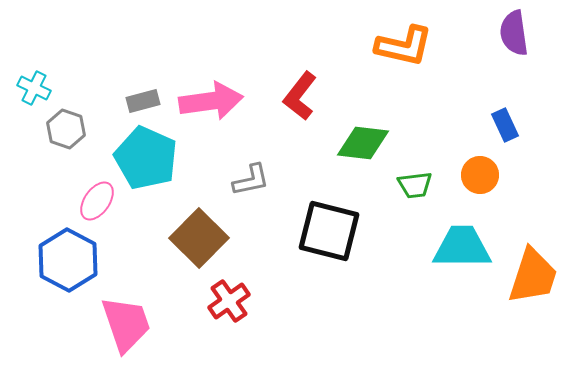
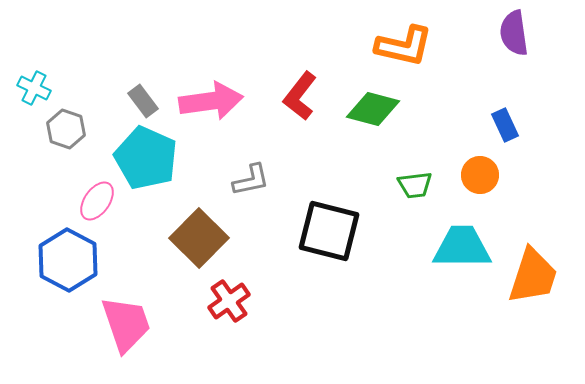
gray rectangle: rotated 68 degrees clockwise
green diamond: moved 10 px right, 34 px up; rotated 8 degrees clockwise
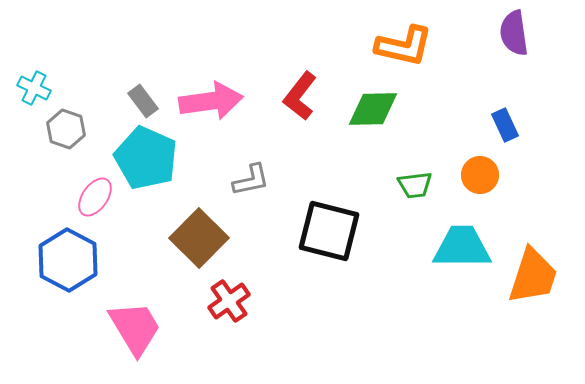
green diamond: rotated 16 degrees counterclockwise
pink ellipse: moved 2 px left, 4 px up
pink trapezoid: moved 9 px right, 4 px down; rotated 12 degrees counterclockwise
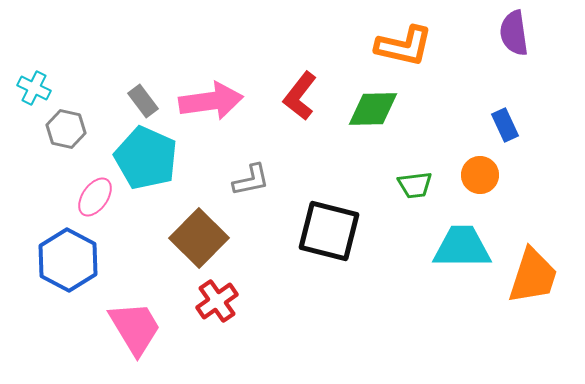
gray hexagon: rotated 6 degrees counterclockwise
red cross: moved 12 px left
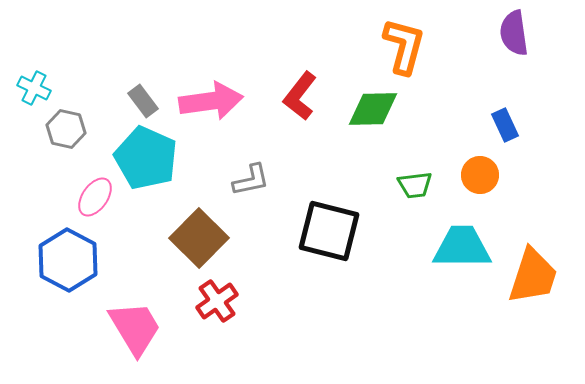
orange L-shape: rotated 88 degrees counterclockwise
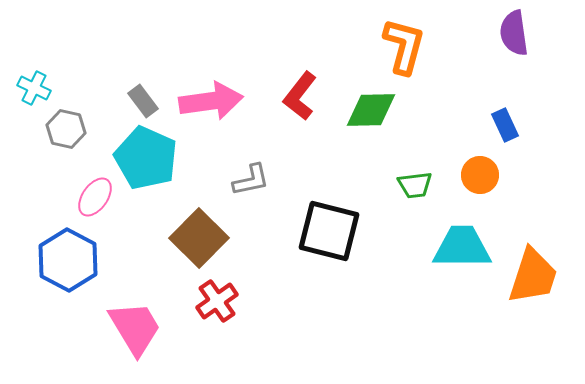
green diamond: moved 2 px left, 1 px down
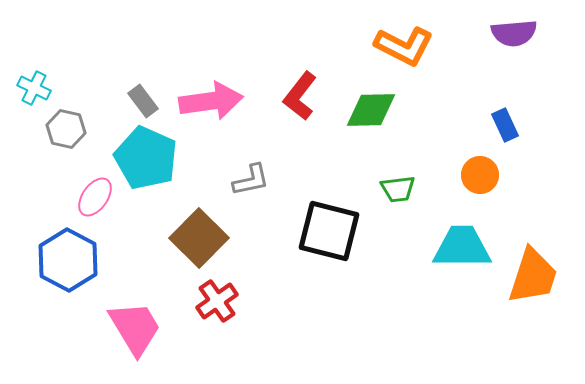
purple semicircle: rotated 87 degrees counterclockwise
orange L-shape: rotated 102 degrees clockwise
green trapezoid: moved 17 px left, 4 px down
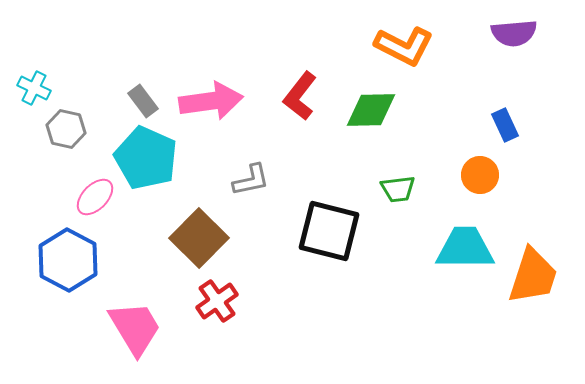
pink ellipse: rotated 9 degrees clockwise
cyan trapezoid: moved 3 px right, 1 px down
